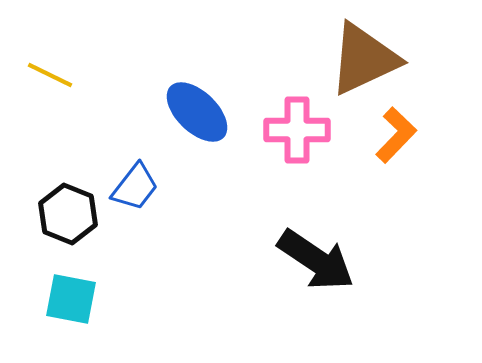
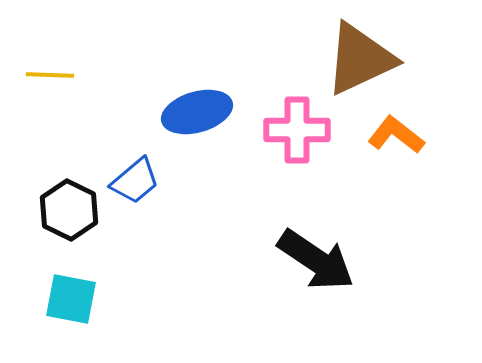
brown triangle: moved 4 px left
yellow line: rotated 24 degrees counterclockwise
blue ellipse: rotated 60 degrees counterclockwise
orange L-shape: rotated 96 degrees counterclockwise
blue trapezoid: moved 6 px up; rotated 12 degrees clockwise
black hexagon: moved 1 px right, 4 px up; rotated 4 degrees clockwise
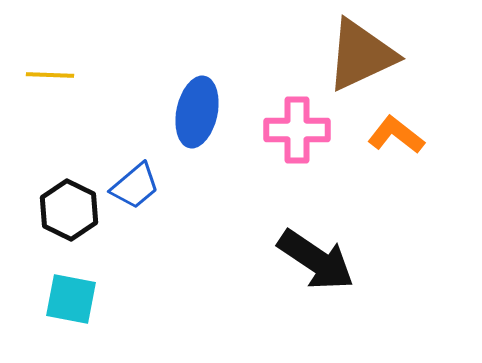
brown triangle: moved 1 px right, 4 px up
blue ellipse: rotated 62 degrees counterclockwise
blue trapezoid: moved 5 px down
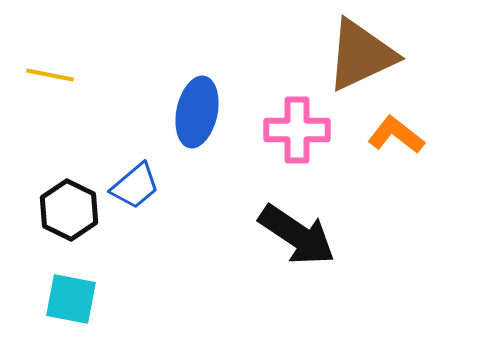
yellow line: rotated 9 degrees clockwise
black arrow: moved 19 px left, 25 px up
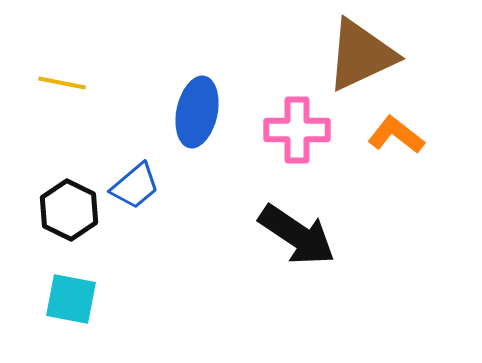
yellow line: moved 12 px right, 8 px down
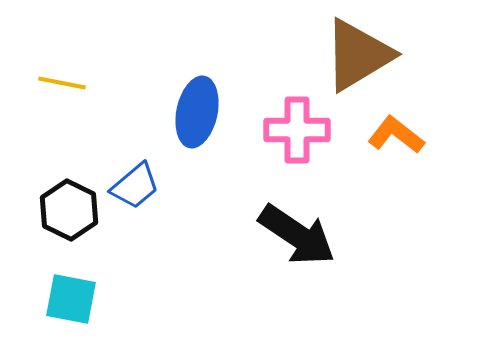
brown triangle: moved 3 px left; rotated 6 degrees counterclockwise
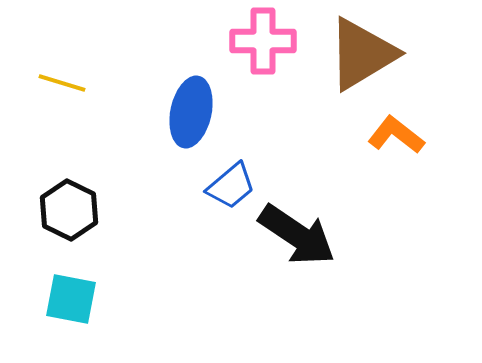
brown triangle: moved 4 px right, 1 px up
yellow line: rotated 6 degrees clockwise
blue ellipse: moved 6 px left
pink cross: moved 34 px left, 89 px up
blue trapezoid: moved 96 px right
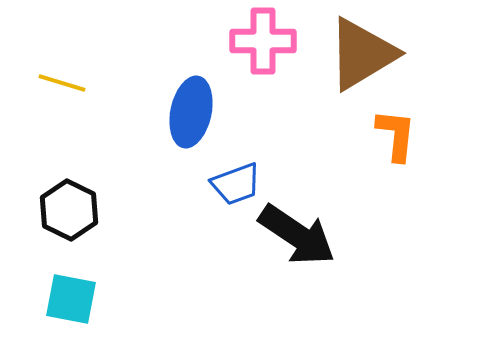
orange L-shape: rotated 58 degrees clockwise
blue trapezoid: moved 5 px right, 2 px up; rotated 20 degrees clockwise
